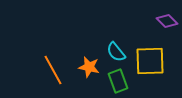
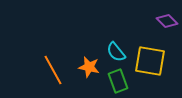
yellow square: rotated 12 degrees clockwise
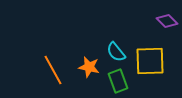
yellow square: rotated 12 degrees counterclockwise
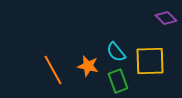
purple diamond: moved 1 px left, 3 px up
orange star: moved 1 px left, 1 px up
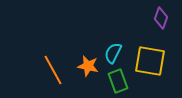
purple diamond: moved 5 px left; rotated 65 degrees clockwise
cyan semicircle: moved 3 px left, 1 px down; rotated 65 degrees clockwise
yellow square: rotated 12 degrees clockwise
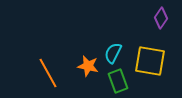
purple diamond: rotated 15 degrees clockwise
orange line: moved 5 px left, 3 px down
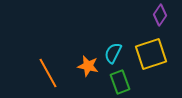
purple diamond: moved 1 px left, 3 px up
yellow square: moved 1 px right, 7 px up; rotated 28 degrees counterclockwise
green rectangle: moved 2 px right, 1 px down
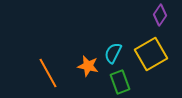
yellow square: rotated 12 degrees counterclockwise
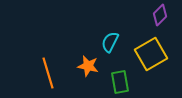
purple diamond: rotated 10 degrees clockwise
cyan semicircle: moved 3 px left, 11 px up
orange line: rotated 12 degrees clockwise
green rectangle: rotated 10 degrees clockwise
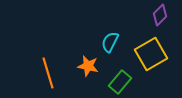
green rectangle: rotated 50 degrees clockwise
